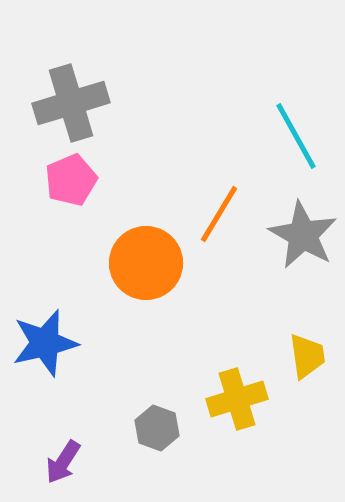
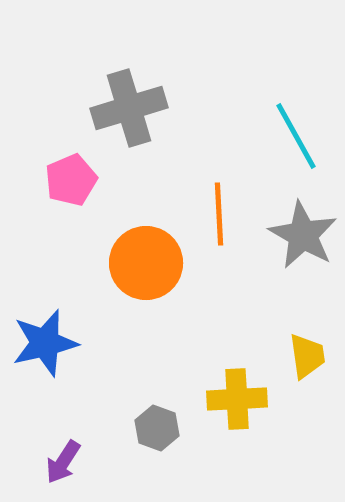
gray cross: moved 58 px right, 5 px down
orange line: rotated 34 degrees counterclockwise
yellow cross: rotated 14 degrees clockwise
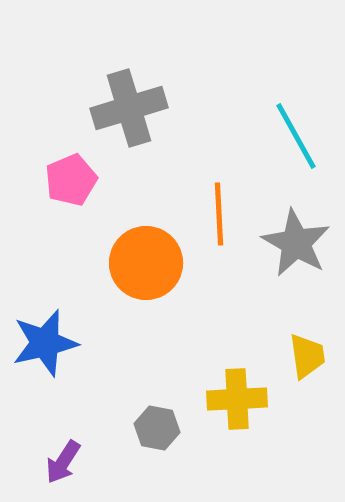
gray star: moved 7 px left, 8 px down
gray hexagon: rotated 9 degrees counterclockwise
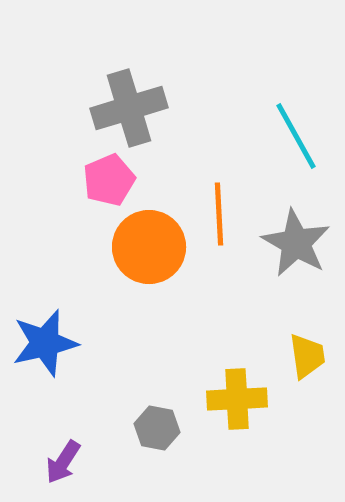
pink pentagon: moved 38 px right
orange circle: moved 3 px right, 16 px up
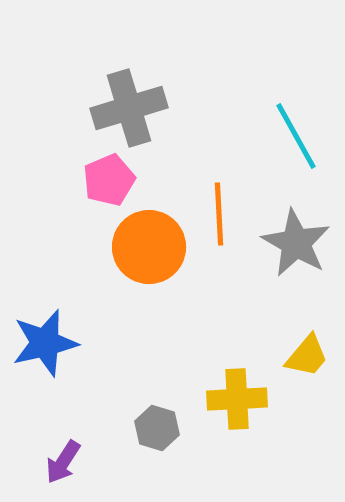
yellow trapezoid: rotated 48 degrees clockwise
gray hexagon: rotated 6 degrees clockwise
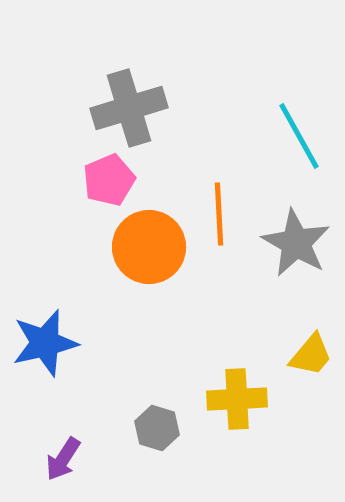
cyan line: moved 3 px right
yellow trapezoid: moved 4 px right, 1 px up
purple arrow: moved 3 px up
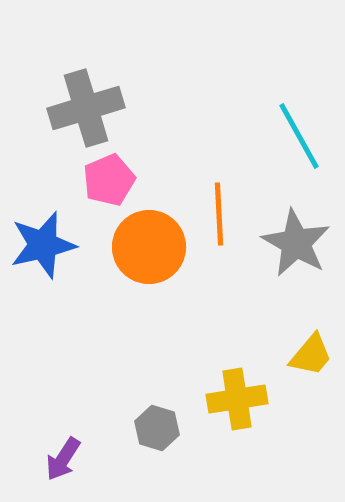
gray cross: moved 43 px left
blue star: moved 2 px left, 98 px up
yellow cross: rotated 6 degrees counterclockwise
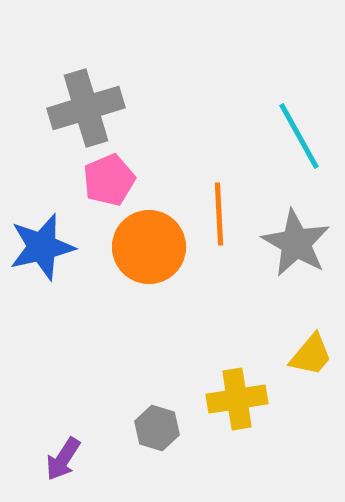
blue star: moved 1 px left, 2 px down
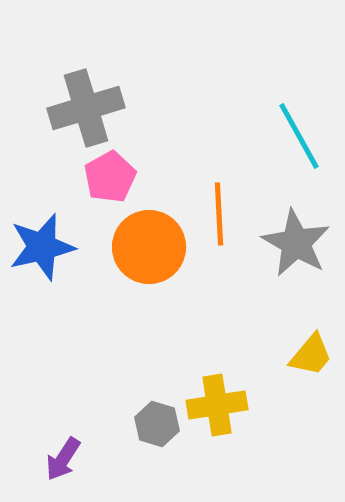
pink pentagon: moved 1 px right, 3 px up; rotated 6 degrees counterclockwise
yellow cross: moved 20 px left, 6 px down
gray hexagon: moved 4 px up
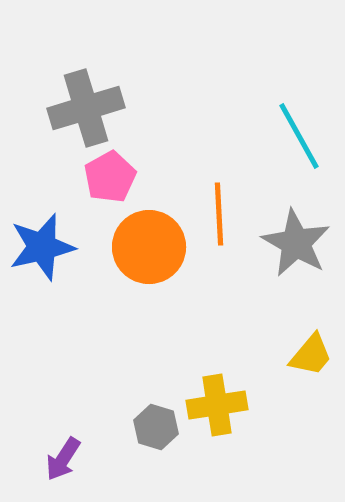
gray hexagon: moved 1 px left, 3 px down
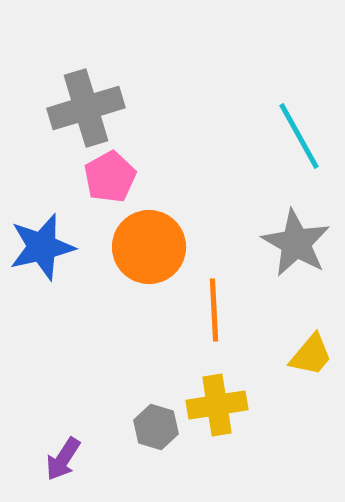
orange line: moved 5 px left, 96 px down
